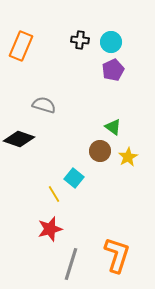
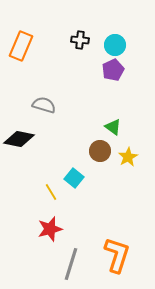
cyan circle: moved 4 px right, 3 px down
black diamond: rotated 8 degrees counterclockwise
yellow line: moved 3 px left, 2 px up
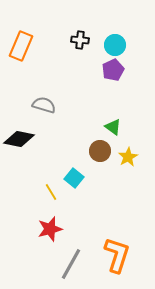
gray line: rotated 12 degrees clockwise
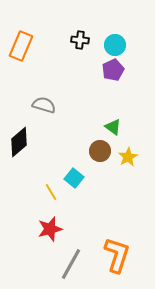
black diamond: moved 3 px down; rotated 52 degrees counterclockwise
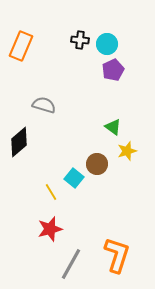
cyan circle: moved 8 px left, 1 px up
brown circle: moved 3 px left, 13 px down
yellow star: moved 1 px left, 6 px up; rotated 12 degrees clockwise
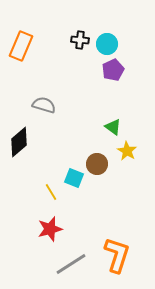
yellow star: rotated 24 degrees counterclockwise
cyan square: rotated 18 degrees counterclockwise
gray line: rotated 28 degrees clockwise
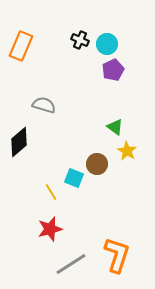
black cross: rotated 18 degrees clockwise
green triangle: moved 2 px right
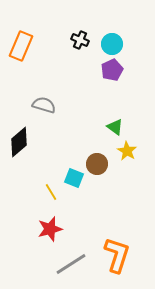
cyan circle: moved 5 px right
purple pentagon: moved 1 px left
